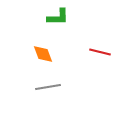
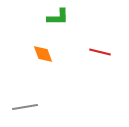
gray line: moved 23 px left, 20 px down
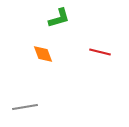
green L-shape: moved 1 px right, 1 px down; rotated 15 degrees counterclockwise
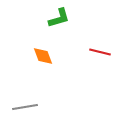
orange diamond: moved 2 px down
